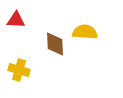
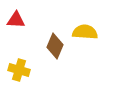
brown diamond: moved 2 px down; rotated 25 degrees clockwise
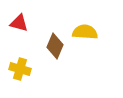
red triangle: moved 3 px right, 3 px down; rotated 12 degrees clockwise
yellow cross: moved 1 px right, 1 px up
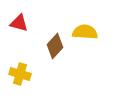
brown diamond: rotated 20 degrees clockwise
yellow cross: moved 5 px down
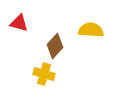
yellow semicircle: moved 6 px right, 2 px up
yellow cross: moved 24 px right
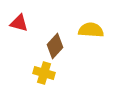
yellow cross: moved 1 px up
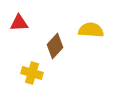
red triangle: rotated 18 degrees counterclockwise
yellow cross: moved 12 px left
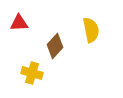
yellow semicircle: rotated 75 degrees clockwise
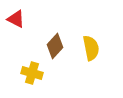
red triangle: moved 3 px left, 4 px up; rotated 30 degrees clockwise
yellow semicircle: moved 18 px down
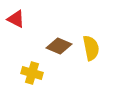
brown diamond: moved 4 px right; rotated 70 degrees clockwise
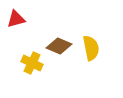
red triangle: rotated 42 degrees counterclockwise
yellow cross: moved 10 px up; rotated 10 degrees clockwise
